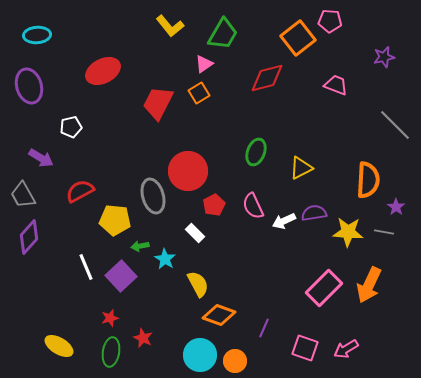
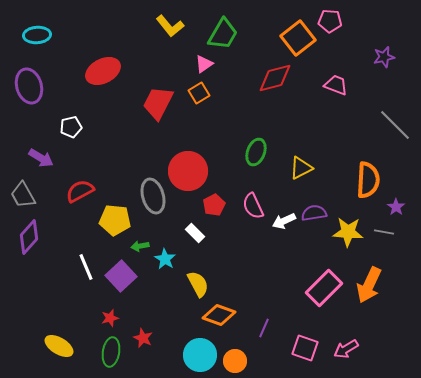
red diamond at (267, 78): moved 8 px right
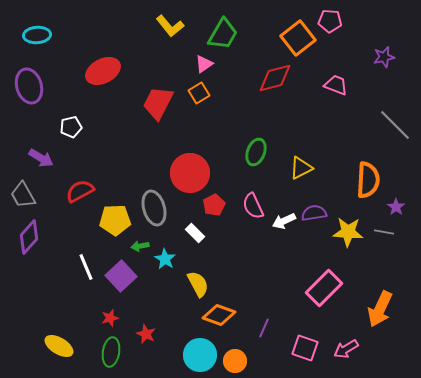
red circle at (188, 171): moved 2 px right, 2 px down
gray ellipse at (153, 196): moved 1 px right, 12 px down
yellow pentagon at (115, 220): rotated 8 degrees counterclockwise
orange arrow at (369, 285): moved 11 px right, 24 px down
red star at (143, 338): moved 3 px right, 4 px up
